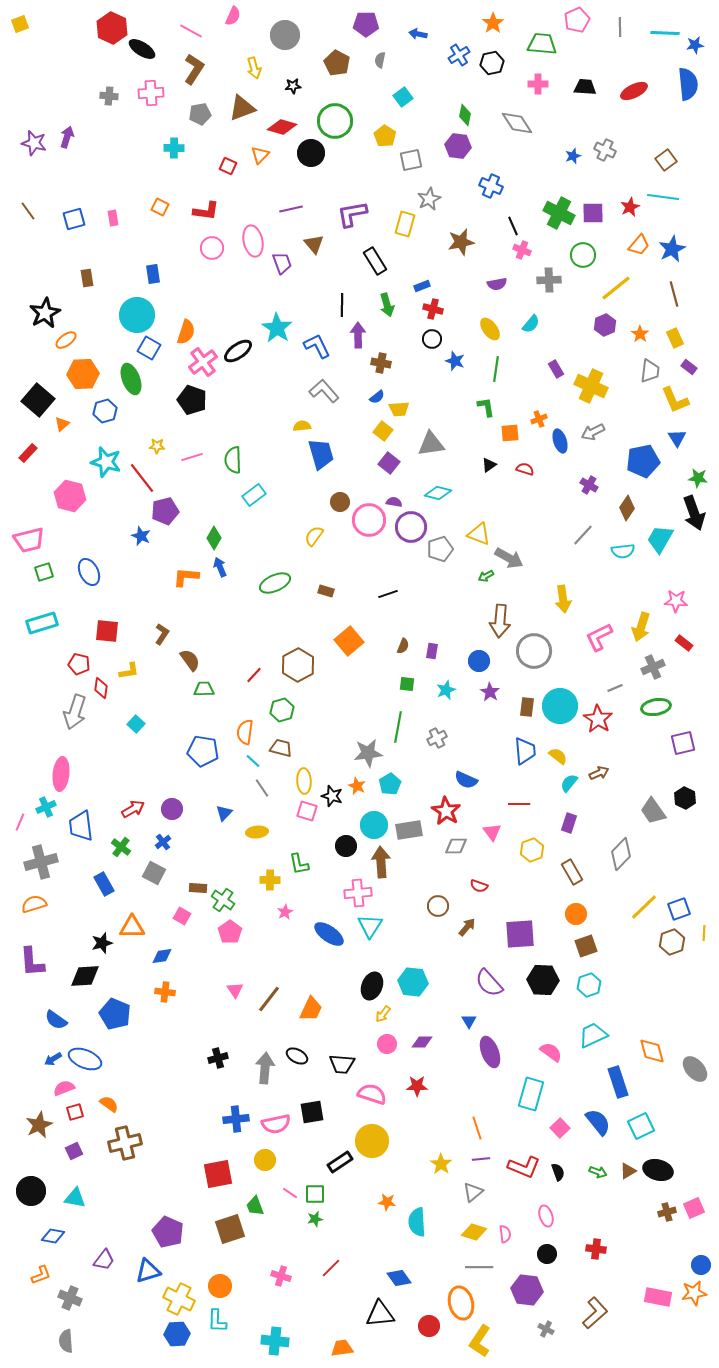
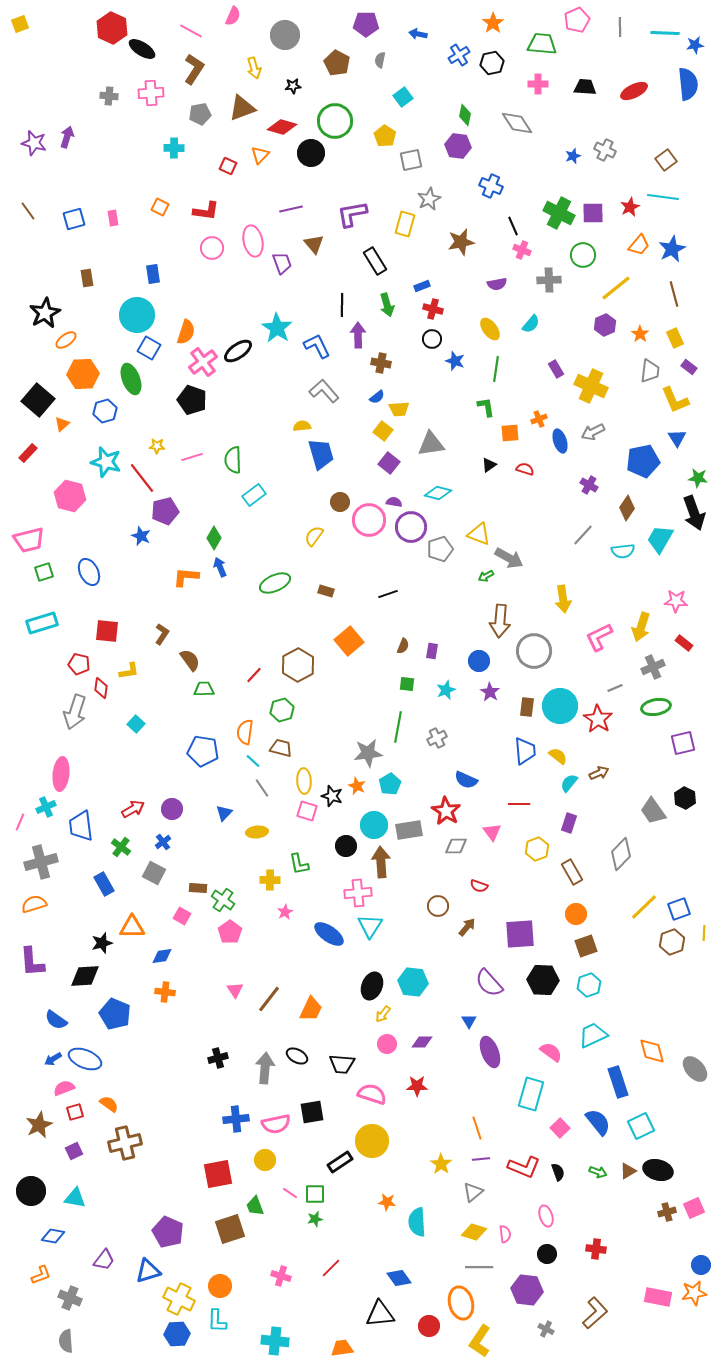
yellow hexagon at (532, 850): moved 5 px right, 1 px up
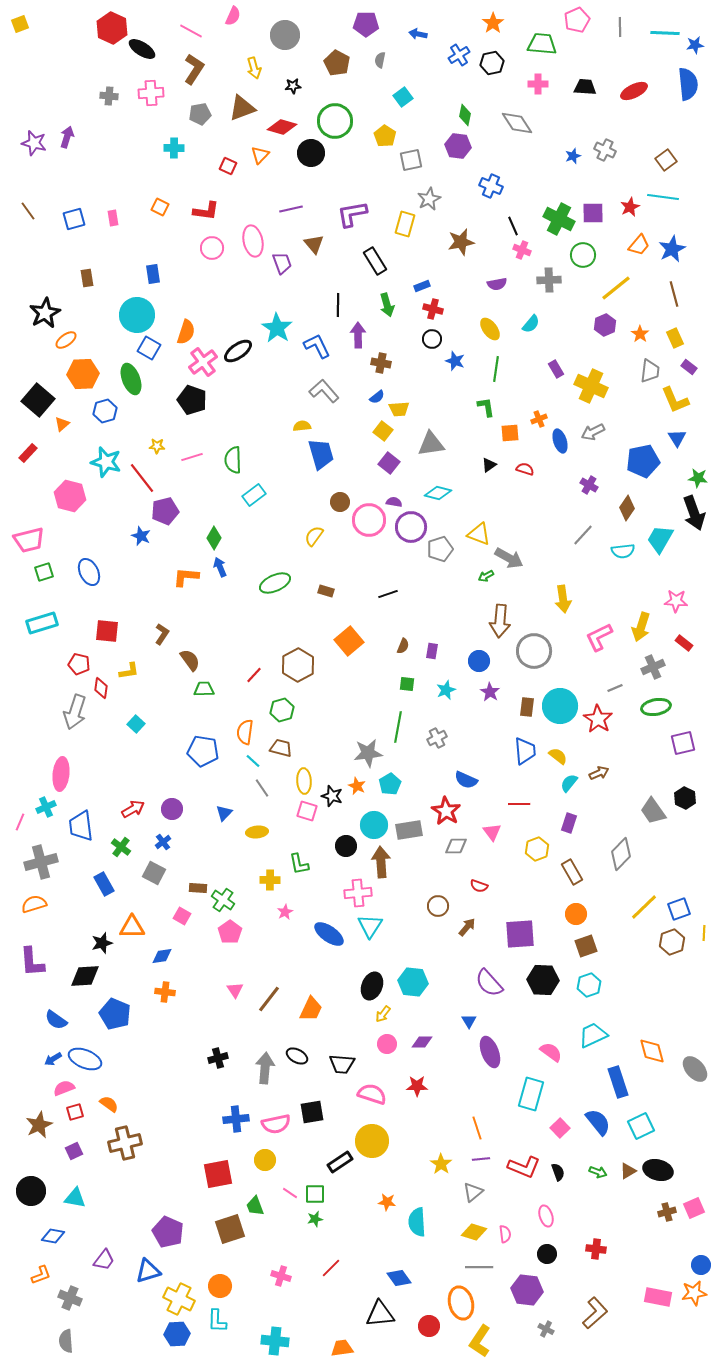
green cross at (559, 213): moved 6 px down
black line at (342, 305): moved 4 px left
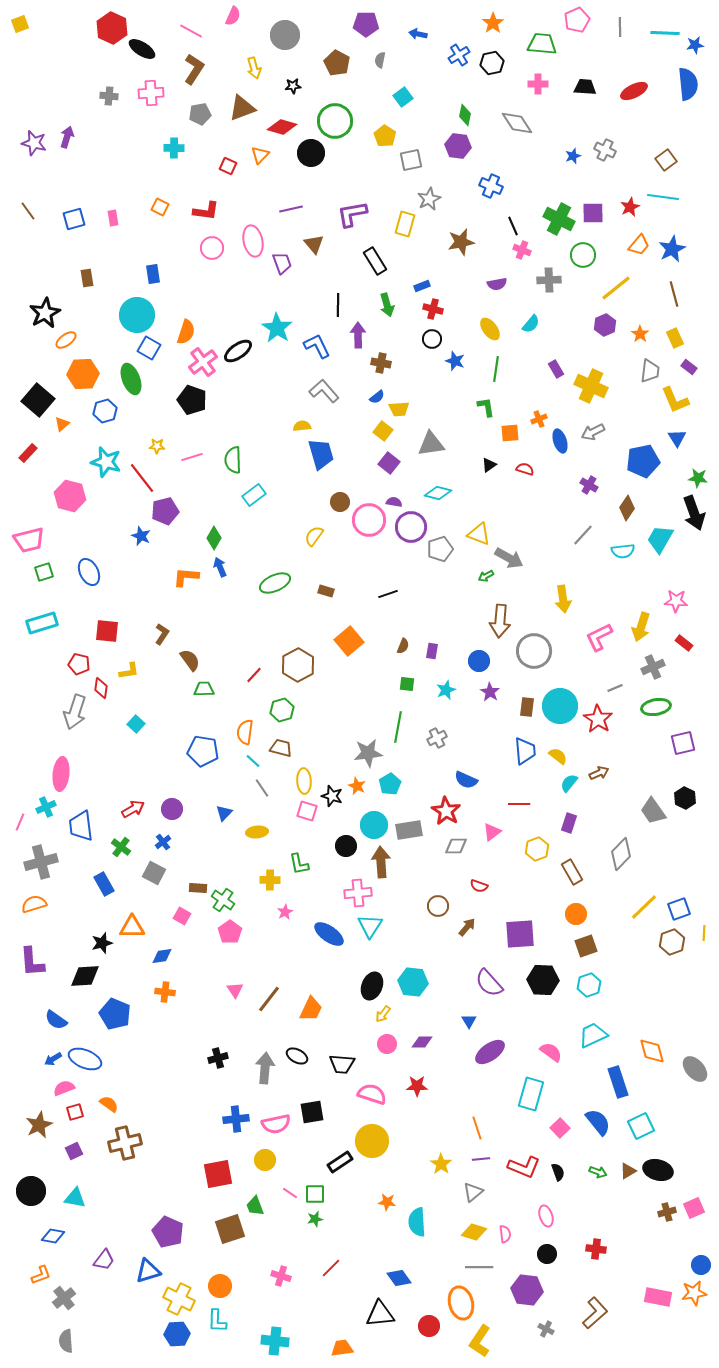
pink triangle at (492, 832): rotated 30 degrees clockwise
purple ellipse at (490, 1052): rotated 76 degrees clockwise
gray cross at (70, 1298): moved 6 px left; rotated 30 degrees clockwise
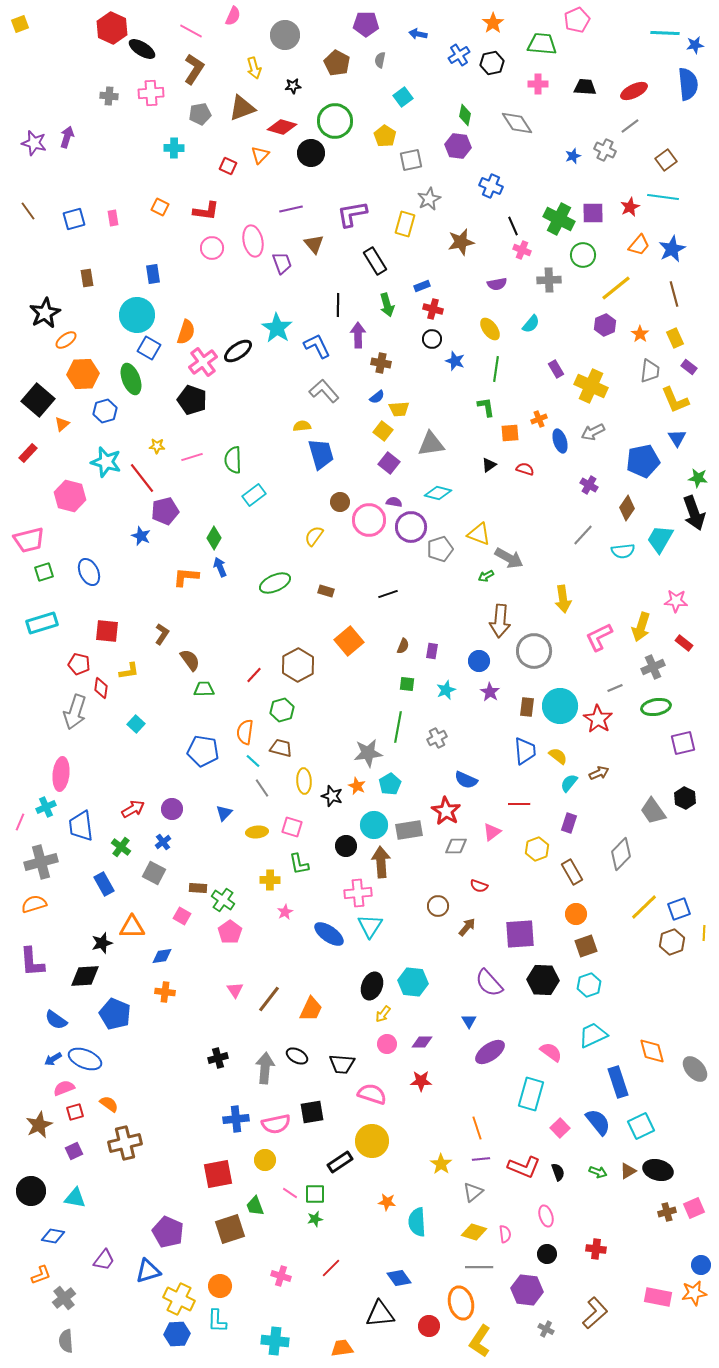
gray line at (620, 27): moved 10 px right, 99 px down; rotated 54 degrees clockwise
pink square at (307, 811): moved 15 px left, 16 px down
red star at (417, 1086): moved 4 px right, 5 px up
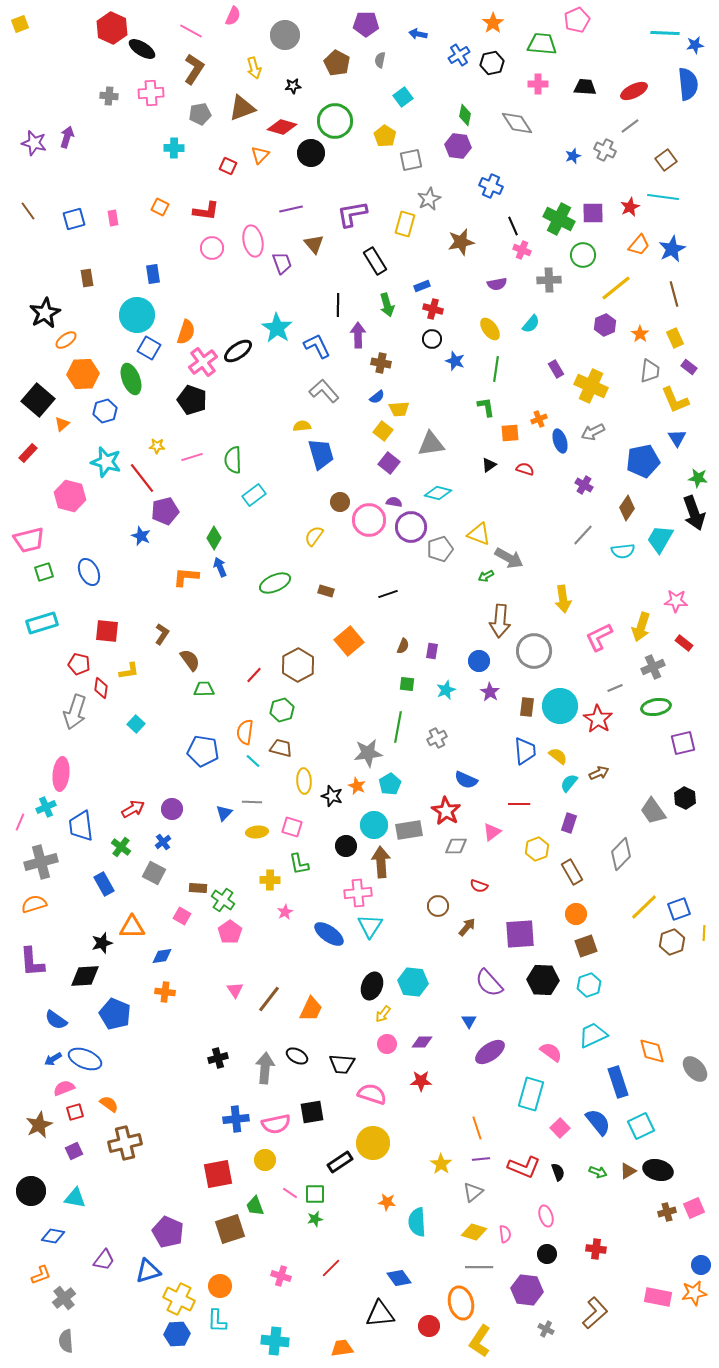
purple cross at (589, 485): moved 5 px left
gray line at (262, 788): moved 10 px left, 14 px down; rotated 54 degrees counterclockwise
yellow circle at (372, 1141): moved 1 px right, 2 px down
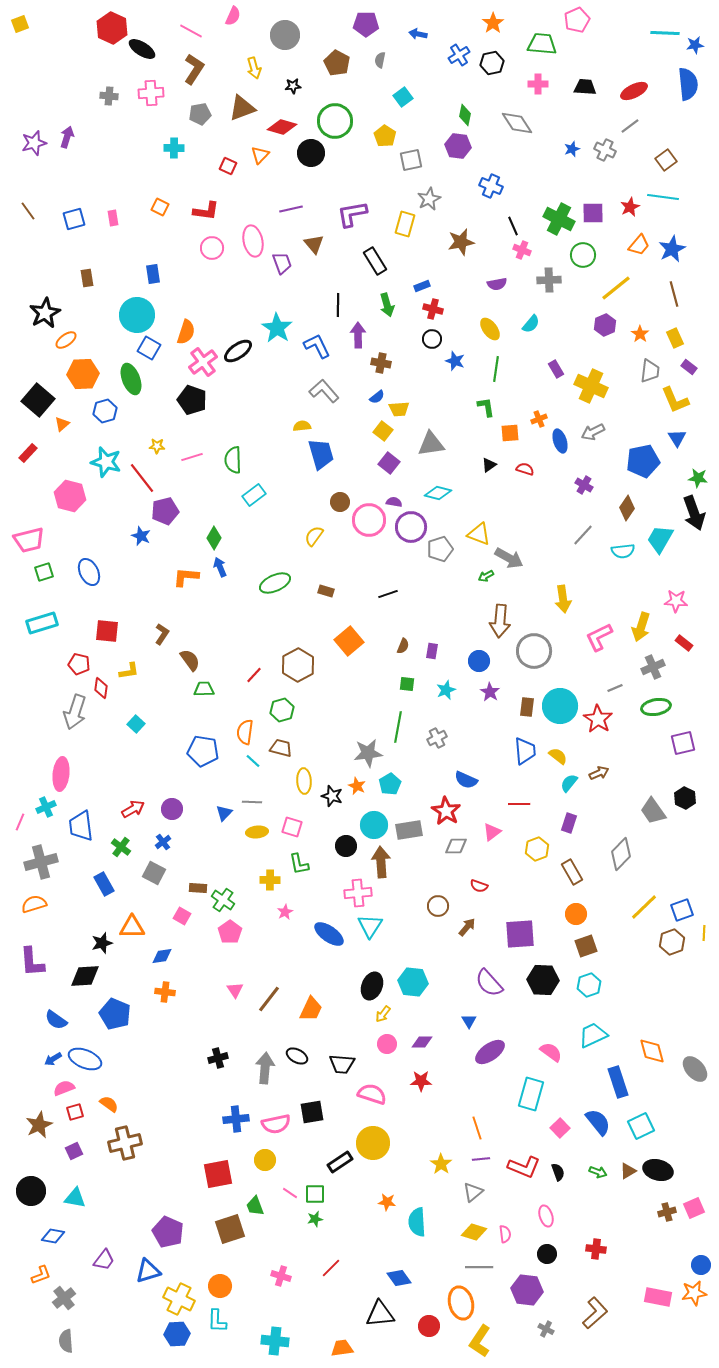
purple star at (34, 143): rotated 30 degrees counterclockwise
blue star at (573, 156): moved 1 px left, 7 px up
blue square at (679, 909): moved 3 px right, 1 px down
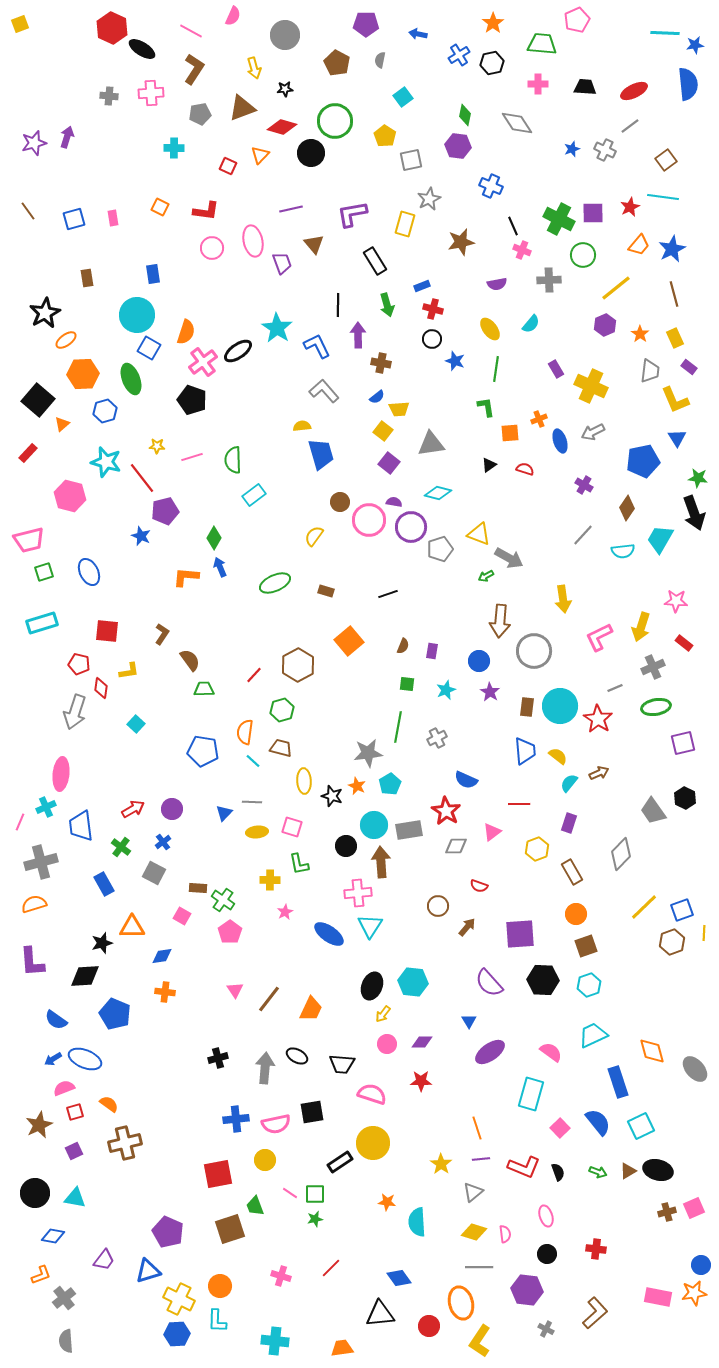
black star at (293, 86): moved 8 px left, 3 px down
black circle at (31, 1191): moved 4 px right, 2 px down
